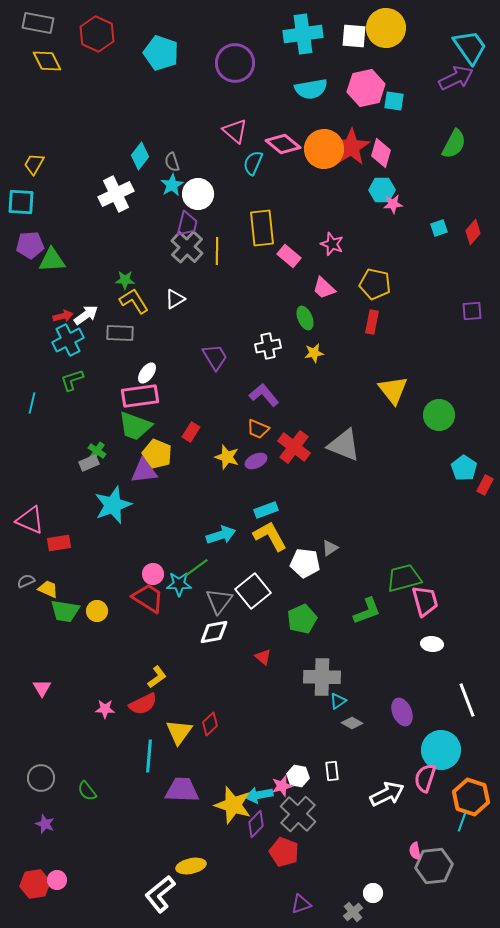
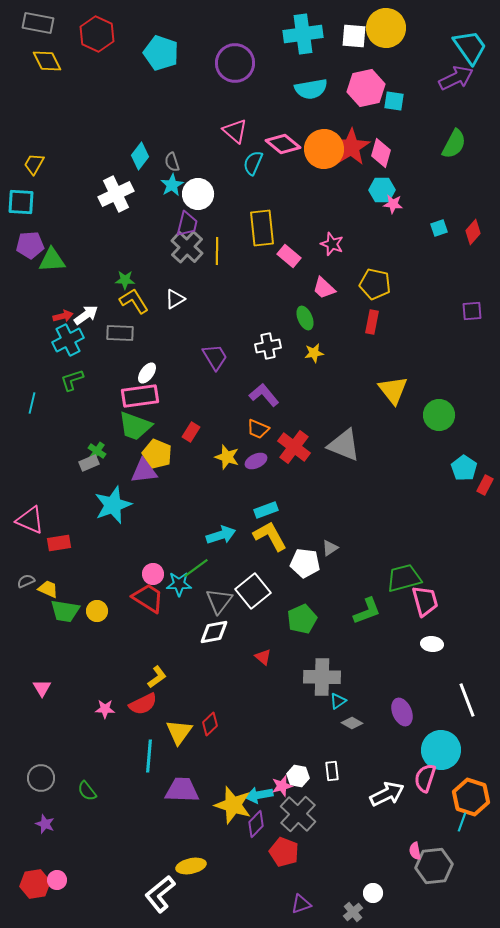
pink star at (393, 204): rotated 12 degrees clockwise
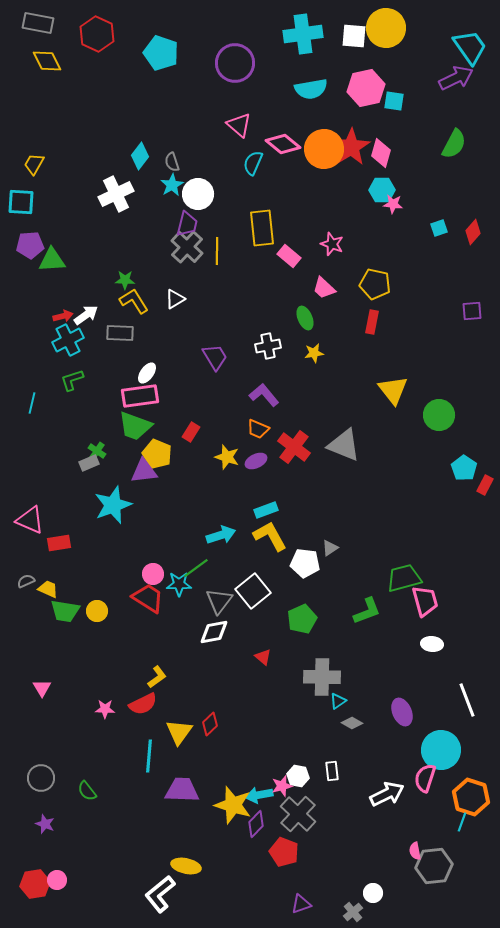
pink triangle at (235, 131): moved 4 px right, 6 px up
yellow ellipse at (191, 866): moved 5 px left; rotated 24 degrees clockwise
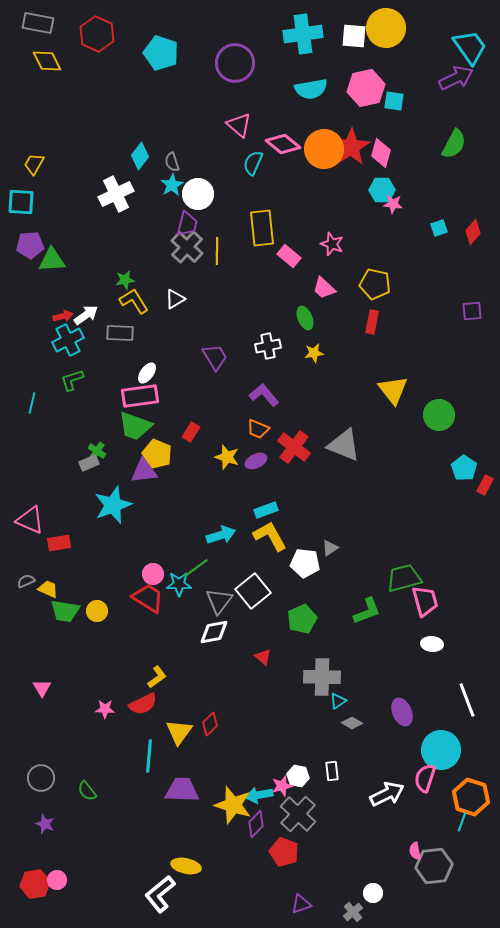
green star at (125, 280): rotated 12 degrees counterclockwise
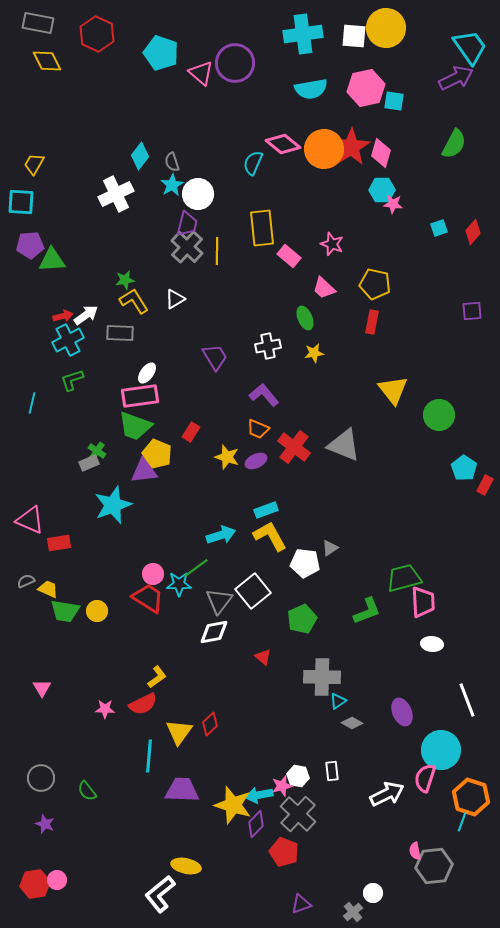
pink triangle at (239, 125): moved 38 px left, 52 px up
pink trapezoid at (425, 601): moved 2 px left, 1 px down; rotated 12 degrees clockwise
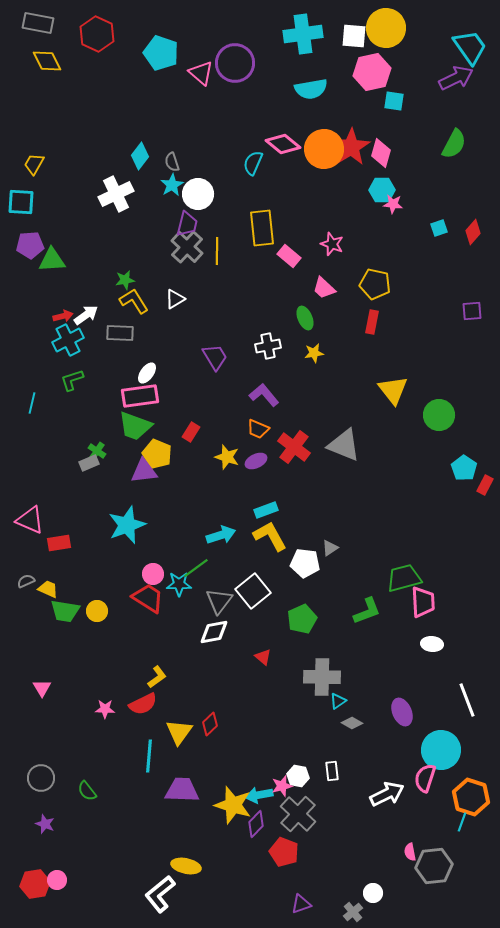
pink hexagon at (366, 88): moved 6 px right, 16 px up
cyan star at (113, 505): moved 14 px right, 20 px down
pink semicircle at (415, 851): moved 5 px left, 1 px down
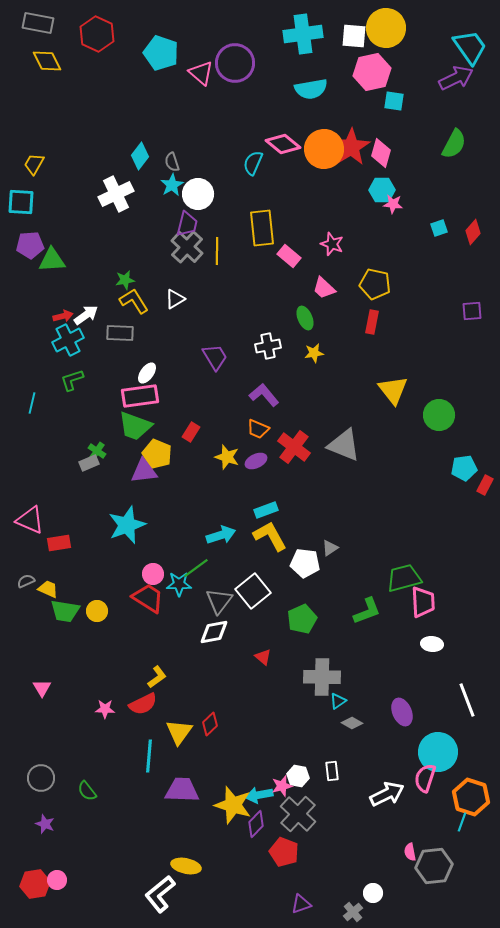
cyan pentagon at (464, 468): rotated 30 degrees clockwise
cyan circle at (441, 750): moved 3 px left, 2 px down
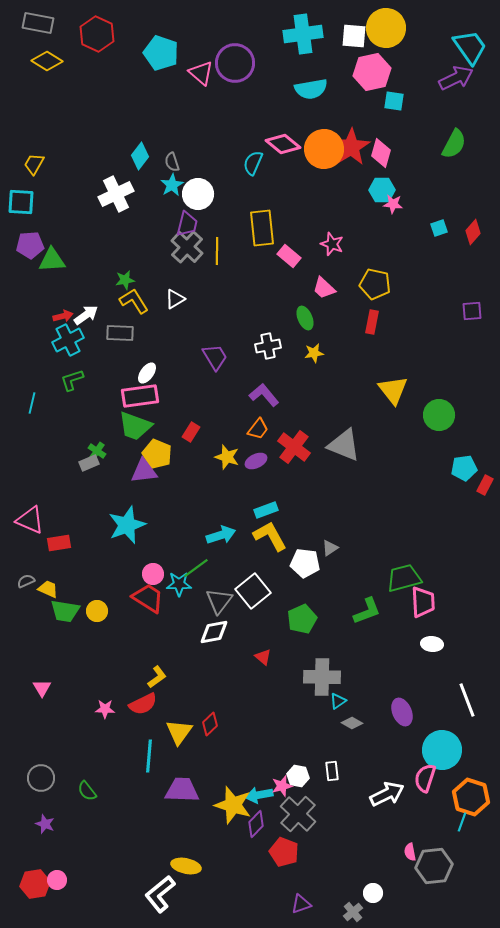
yellow diamond at (47, 61): rotated 32 degrees counterclockwise
orange trapezoid at (258, 429): rotated 75 degrees counterclockwise
cyan circle at (438, 752): moved 4 px right, 2 px up
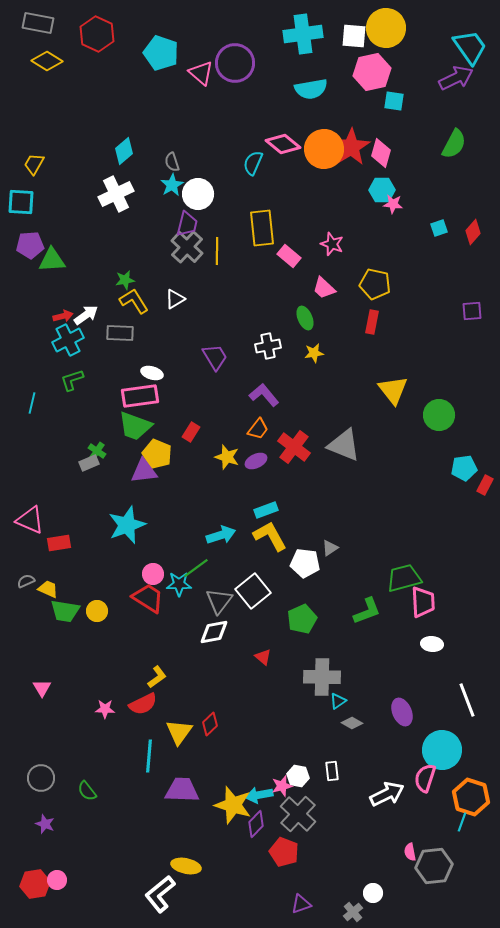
cyan diamond at (140, 156): moved 16 px left, 5 px up; rotated 12 degrees clockwise
white ellipse at (147, 373): moved 5 px right; rotated 70 degrees clockwise
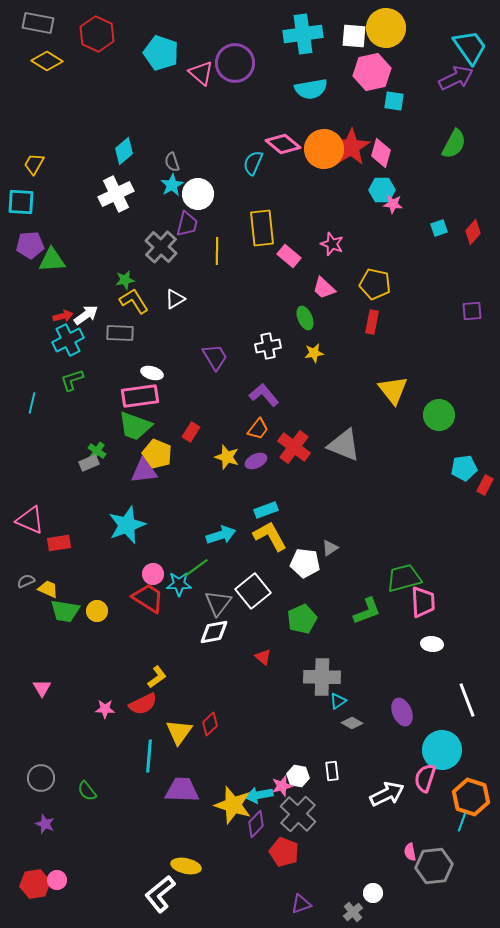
gray cross at (187, 247): moved 26 px left
gray triangle at (219, 601): moved 1 px left, 2 px down
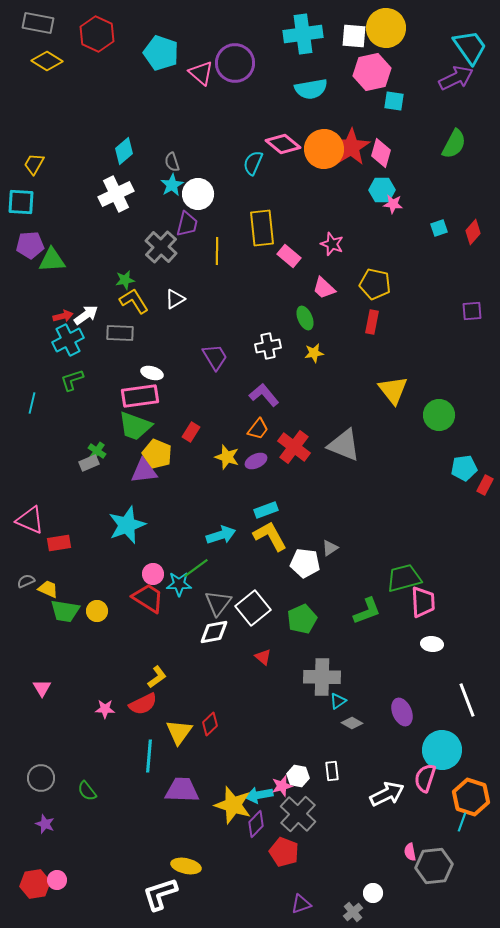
white square at (253, 591): moved 17 px down
white L-shape at (160, 894): rotated 21 degrees clockwise
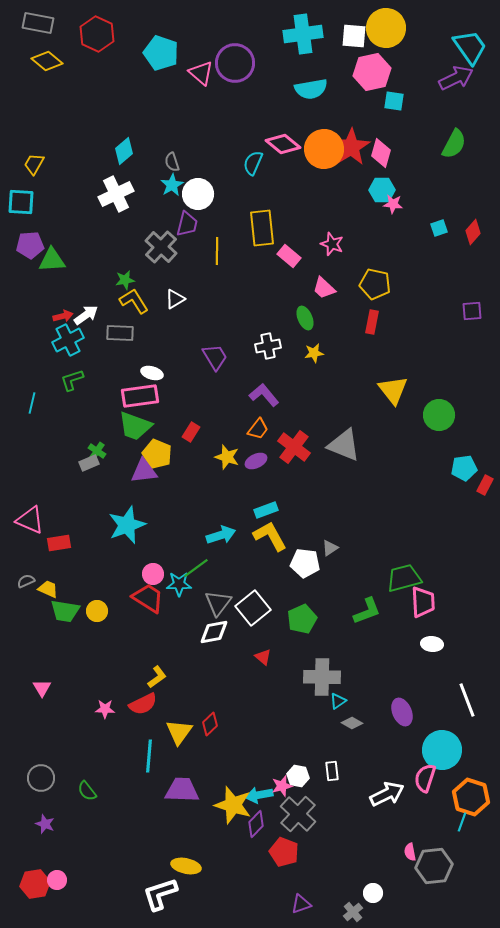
yellow diamond at (47, 61): rotated 8 degrees clockwise
